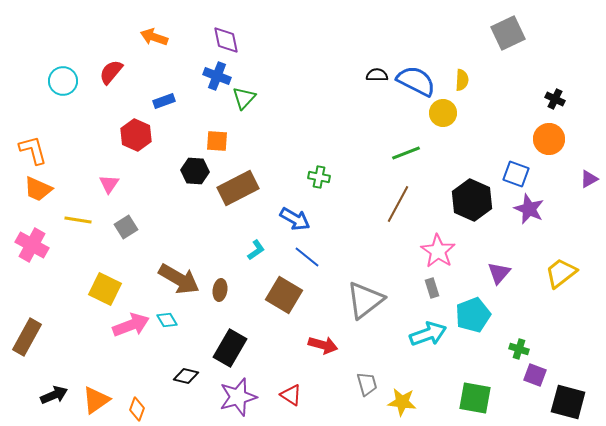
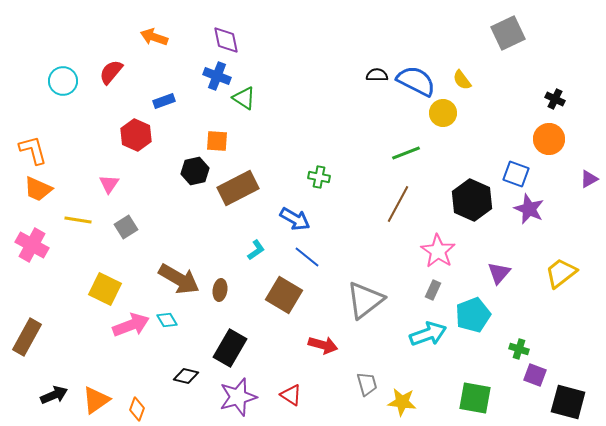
yellow semicircle at (462, 80): rotated 140 degrees clockwise
green triangle at (244, 98): rotated 40 degrees counterclockwise
black hexagon at (195, 171): rotated 16 degrees counterclockwise
gray rectangle at (432, 288): moved 1 px right, 2 px down; rotated 42 degrees clockwise
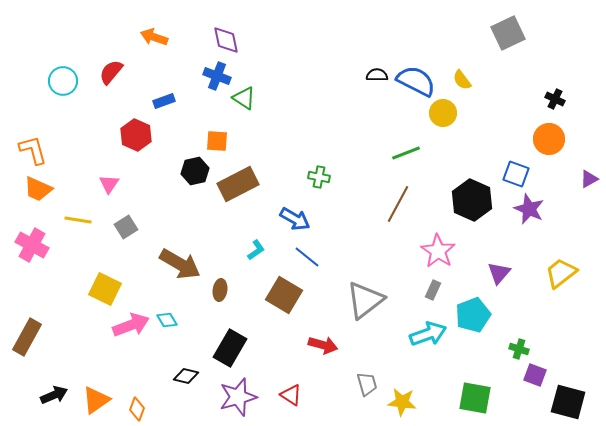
brown rectangle at (238, 188): moved 4 px up
brown arrow at (179, 279): moved 1 px right, 15 px up
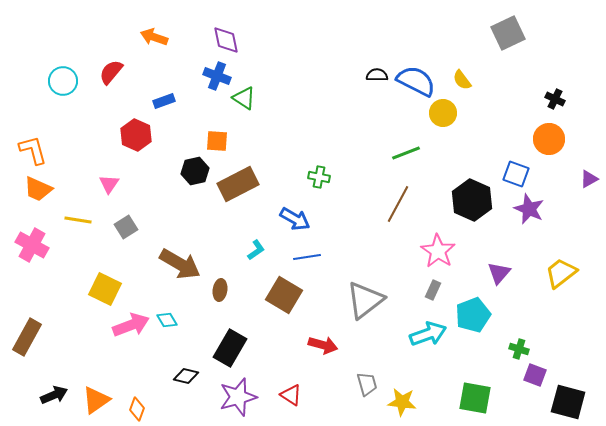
blue line at (307, 257): rotated 48 degrees counterclockwise
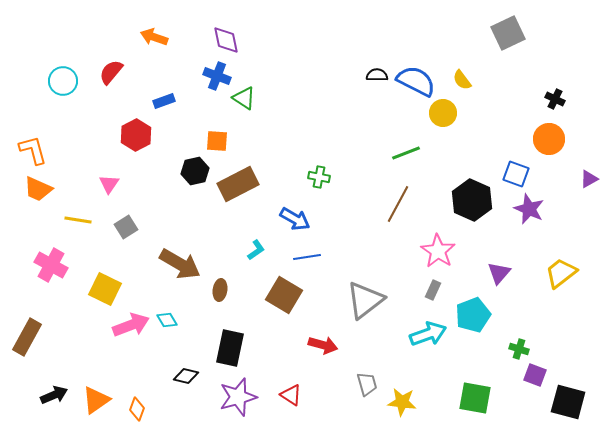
red hexagon at (136, 135): rotated 8 degrees clockwise
pink cross at (32, 245): moved 19 px right, 20 px down
black rectangle at (230, 348): rotated 18 degrees counterclockwise
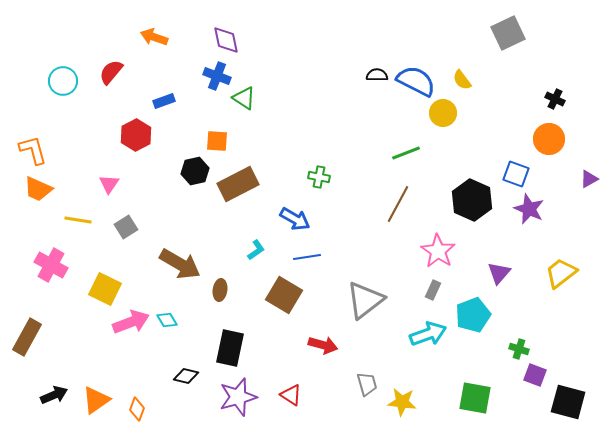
pink arrow at (131, 325): moved 3 px up
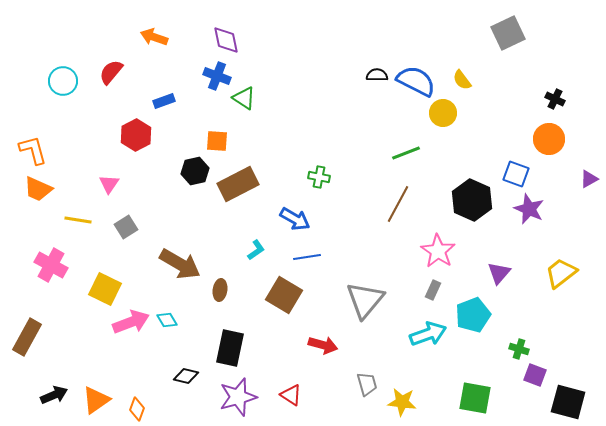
gray triangle at (365, 300): rotated 12 degrees counterclockwise
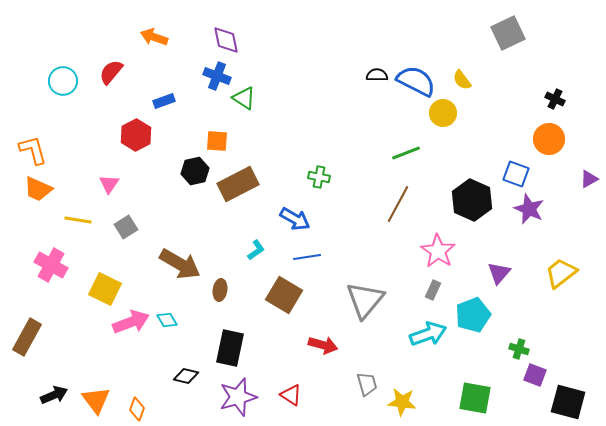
orange triangle at (96, 400): rotated 32 degrees counterclockwise
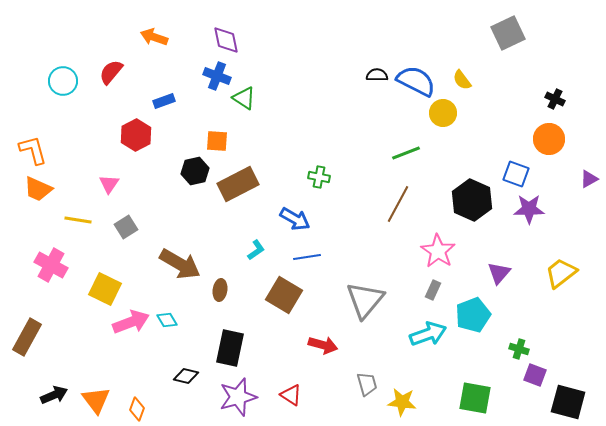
purple star at (529, 209): rotated 24 degrees counterclockwise
